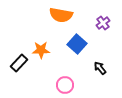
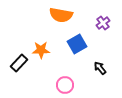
blue square: rotated 18 degrees clockwise
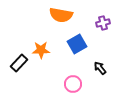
purple cross: rotated 24 degrees clockwise
pink circle: moved 8 px right, 1 px up
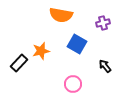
blue square: rotated 30 degrees counterclockwise
orange star: moved 1 px down; rotated 12 degrees counterclockwise
black arrow: moved 5 px right, 2 px up
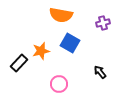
blue square: moved 7 px left, 1 px up
black arrow: moved 5 px left, 6 px down
pink circle: moved 14 px left
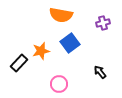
blue square: rotated 24 degrees clockwise
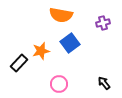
black arrow: moved 4 px right, 11 px down
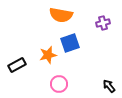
blue square: rotated 18 degrees clockwise
orange star: moved 7 px right, 4 px down
black rectangle: moved 2 px left, 2 px down; rotated 18 degrees clockwise
black arrow: moved 5 px right, 3 px down
